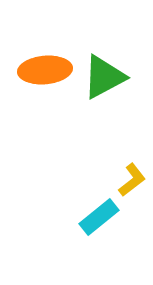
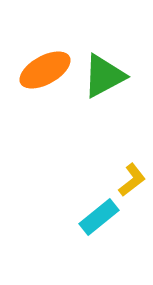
orange ellipse: rotated 24 degrees counterclockwise
green triangle: moved 1 px up
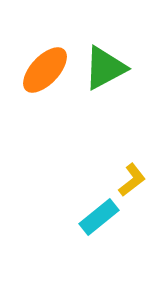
orange ellipse: rotated 18 degrees counterclockwise
green triangle: moved 1 px right, 8 px up
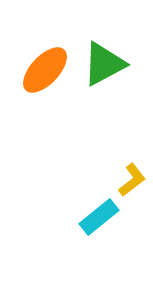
green triangle: moved 1 px left, 4 px up
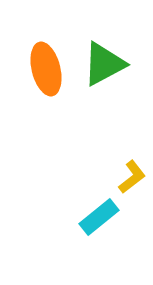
orange ellipse: moved 1 px right, 1 px up; rotated 57 degrees counterclockwise
yellow L-shape: moved 3 px up
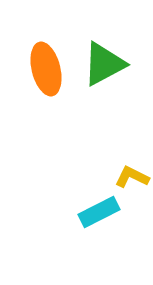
yellow L-shape: rotated 116 degrees counterclockwise
cyan rectangle: moved 5 px up; rotated 12 degrees clockwise
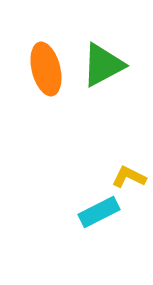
green triangle: moved 1 px left, 1 px down
yellow L-shape: moved 3 px left
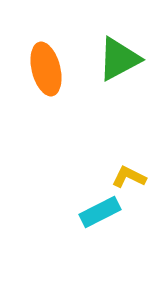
green triangle: moved 16 px right, 6 px up
cyan rectangle: moved 1 px right
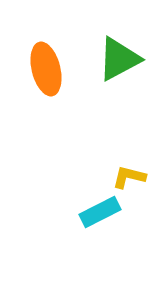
yellow L-shape: rotated 12 degrees counterclockwise
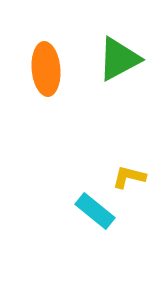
orange ellipse: rotated 9 degrees clockwise
cyan rectangle: moved 5 px left, 1 px up; rotated 66 degrees clockwise
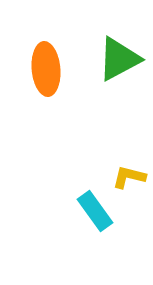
cyan rectangle: rotated 15 degrees clockwise
